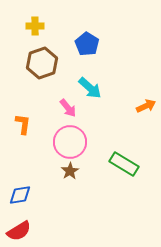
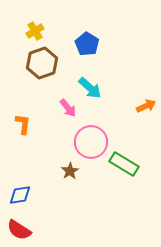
yellow cross: moved 5 px down; rotated 30 degrees counterclockwise
pink circle: moved 21 px right
red semicircle: moved 1 px up; rotated 65 degrees clockwise
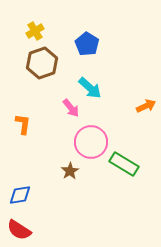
pink arrow: moved 3 px right
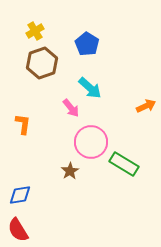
red semicircle: moved 1 px left; rotated 25 degrees clockwise
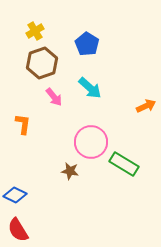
pink arrow: moved 17 px left, 11 px up
brown star: rotated 30 degrees counterclockwise
blue diamond: moved 5 px left; rotated 35 degrees clockwise
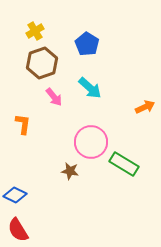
orange arrow: moved 1 px left, 1 px down
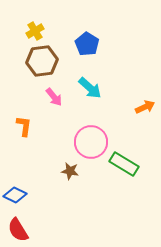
brown hexagon: moved 2 px up; rotated 12 degrees clockwise
orange L-shape: moved 1 px right, 2 px down
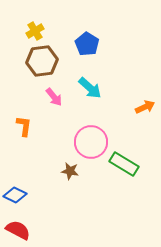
red semicircle: rotated 150 degrees clockwise
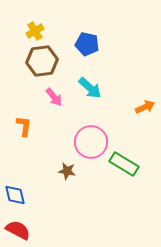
blue pentagon: rotated 20 degrees counterclockwise
brown star: moved 3 px left
blue diamond: rotated 50 degrees clockwise
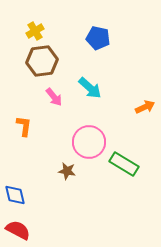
blue pentagon: moved 11 px right, 6 px up
pink circle: moved 2 px left
